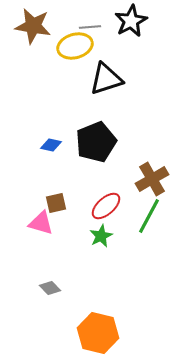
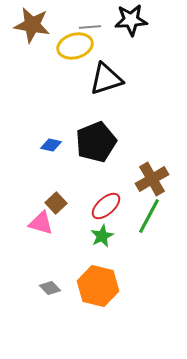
black star: moved 1 px up; rotated 24 degrees clockwise
brown star: moved 1 px left, 1 px up
brown square: rotated 30 degrees counterclockwise
green star: moved 1 px right
orange hexagon: moved 47 px up
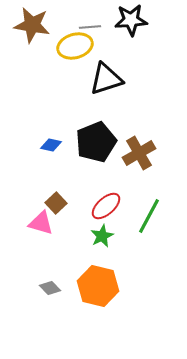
brown cross: moved 13 px left, 26 px up
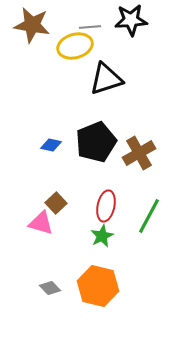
red ellipse: rotated 36 degrees counterclockwise
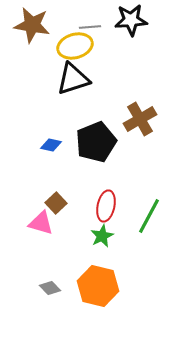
black triangle: moved 33 px left
brown cross: moved 1 px right, 34 px up
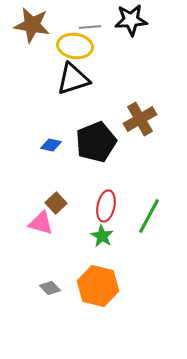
yellow ellipse: rotated 24 degrees clockwise
green star: rotated 15 degrees counterclockwise
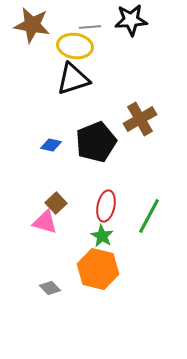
pink triangle: moved 4 px right, 1 px up
orange hexagon: moved 17 px up
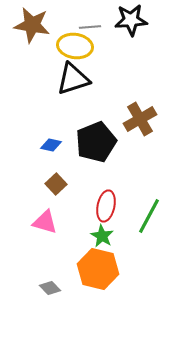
brown square: moved 19 px up
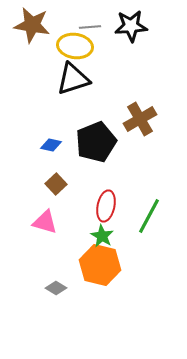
black star: moved 6 px down
orange hexagon: moved 2 px right, 4 px up
gray diamond: moved 6 px right; rotated 15 degrees counterclockwise
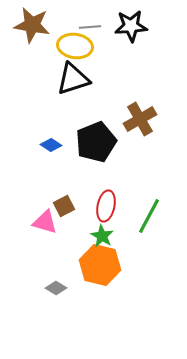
blue diamond: rotated 20 degrees clockwise
brown square: moved 8 px right, 22 px down; rotated 15 degrees clockwise
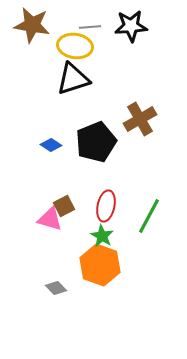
pink triangle: moved 5 px right, 3 px up
orange hexagon: rotated 6 degrees clockwise
gray diamond: rotated 15 degrees clockwise
